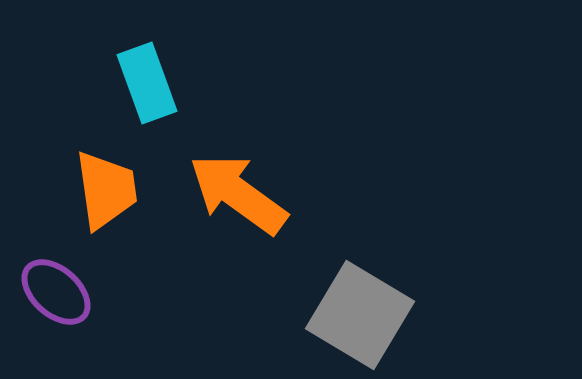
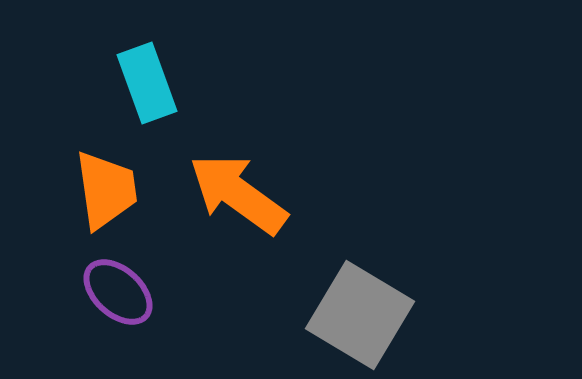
purple ellipse: moved 62 px right
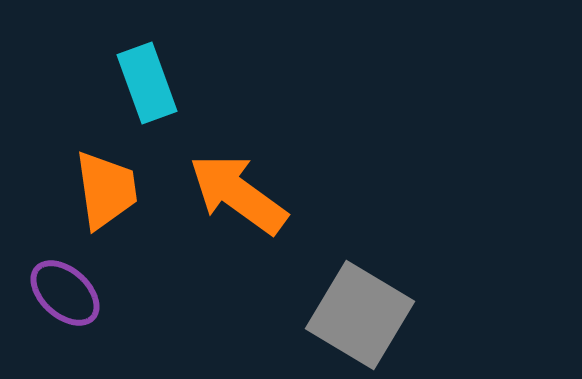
purple ellipse: moved 53 px left, 1 px down
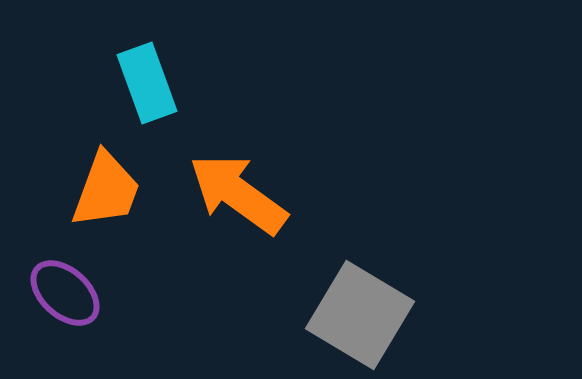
orange trapezoid: rotated 28 degrees clockwise
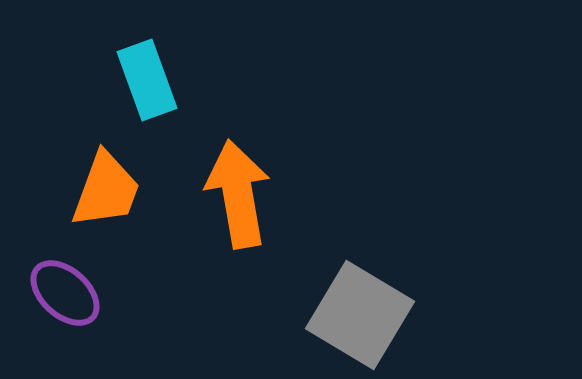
cyan rectangle: moved 3 px up
orange arrow: rotated 44 degrees clockwise
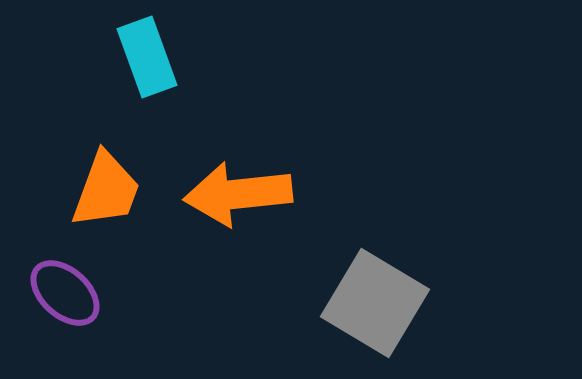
cyan rectangle: moved 23 px up
orange arrow: rotated 86 degrees counterclockwise
gray square: moved 15 px right, 12 px up
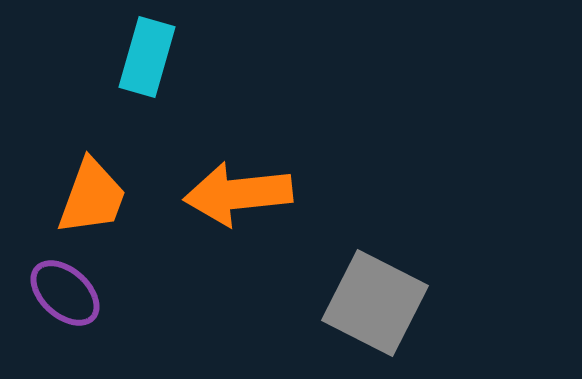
cyan rectangle: rotated 36 degrees clockwise
orange trapezoid: moved 14 px left, 7 px down
gray square: rotated 4 degrees counterclockwise
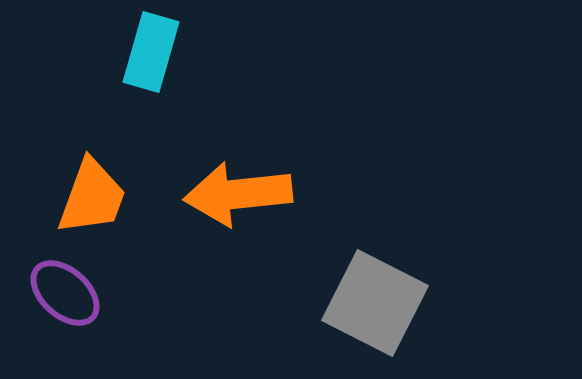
cyan rectangle: moved 4 px right, 5 px up
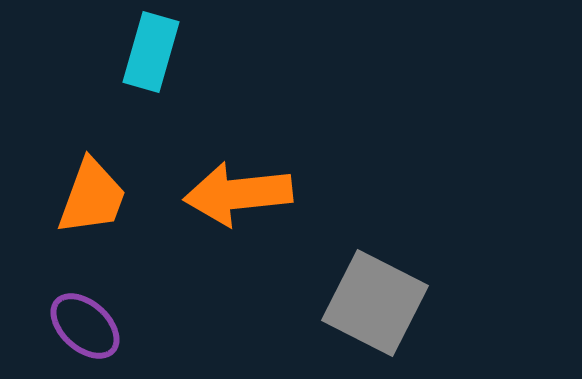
purple ellipse: moved 20 px right, 33 px down
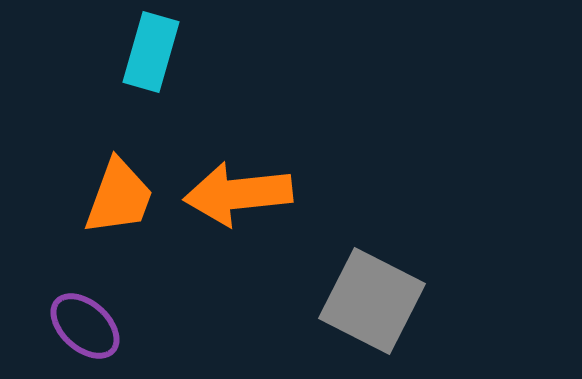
orange trapezoid: moved 27 px right
gray square: moved 3 px left, 2 px up
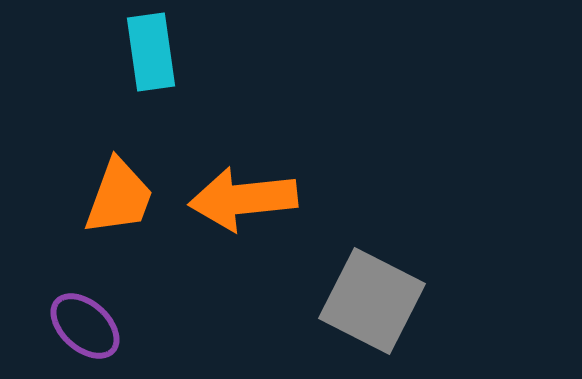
cyan rectangle: rotated 24 degrees counterclockwise
orange arrow: moved 5 px right, 5 px down
